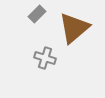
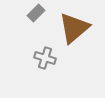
gray rectangle: moved 1 px left, 1 px up
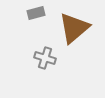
gray rectangle: rotated 30 degrees clockwise
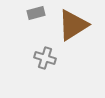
brown triangle: moved 1 px left, 3 px up; rotated 8 degrees clockwise
